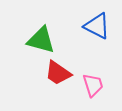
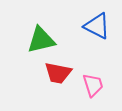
green triangle: rotated 28 degrees counterclockwise
red trapezoid: rotated 24 degrees counterclockwise
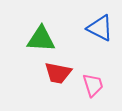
blue triangle: moved 3 px right, 2 px down
green triangle: moved 1 px up; rotated 16 degrees clockwise
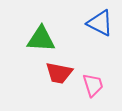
blue triangle: moved 5 px up
red trapezoid: moved 1 px right
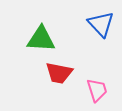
blue triangle: moved 1 px right, 1 px down; rotated 20 degrees clockwise
pink trapezoid: moved 4 px right, 5 px down
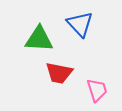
blue triangle: moved 21 px left
green triangle: moved 2 px left
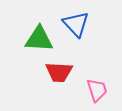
blue triangle: moved 4 px left
red trapezoid: moved 1 px up; rotated 8 degrees counterclockwise
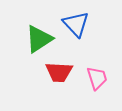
green triangle: rotated 36 degrees counterclockwise
pink trapezoid: moved 12 px up
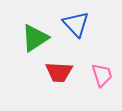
green triangle: moved 4 px left, 1 px up
pink trapezoid: moved 5 px right, 3 px up
